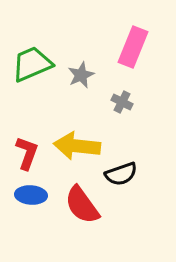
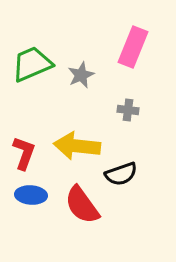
gray cross: moved 6 px right, 8 px down; rotated 20 degrees counterclockwise
red L-shape: moved 3 px left
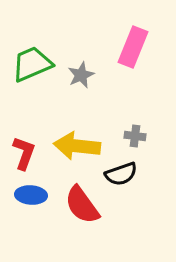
gray cross: moved 7 px right, 26 px down
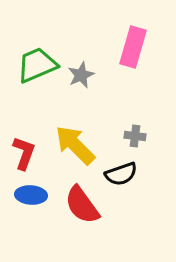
pink rectangle: rotated 6 degrees counterclockwise
green trapezoid: moved 5 px right, 1 px down
yellow arrow: moved 2 px left, 1 px up; rotated 39 degrees clockwise
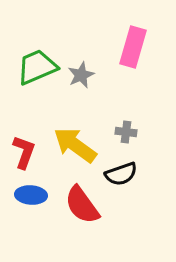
green trapezoid: moved 2 px down
gray cross: moved 9 px left, 4 px up
yellow arrow: rotated 9 degrees counterclockwise
red L-shape: moved 1 px up
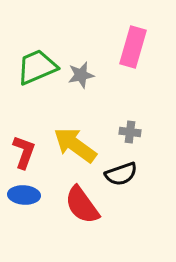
gray star: rotated 12 degrees clockwise
gray cross: moved 4 px right
blue ellipse: moved 7 px left
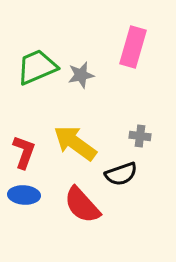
gray cross: moved 10 px right, 4 px down
yellow arrow: moved 2 px up
red semicircle: rotated 6 degrees counterclockwise
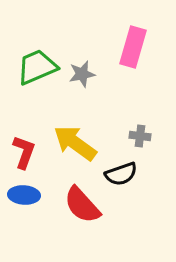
gray star: moved 1 px right, 1 px up
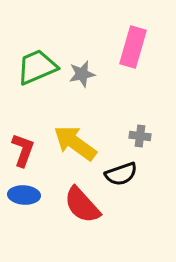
red L-shape: moved 1 px left, 2 px up
